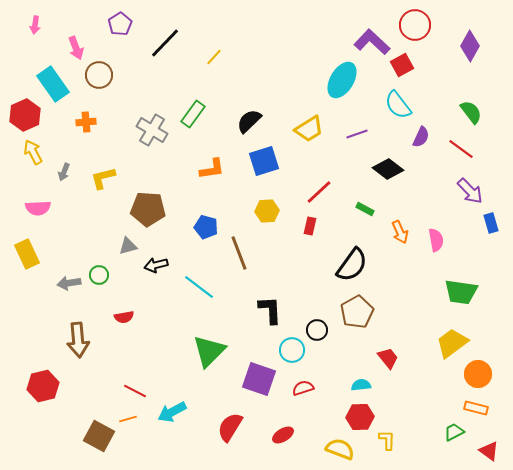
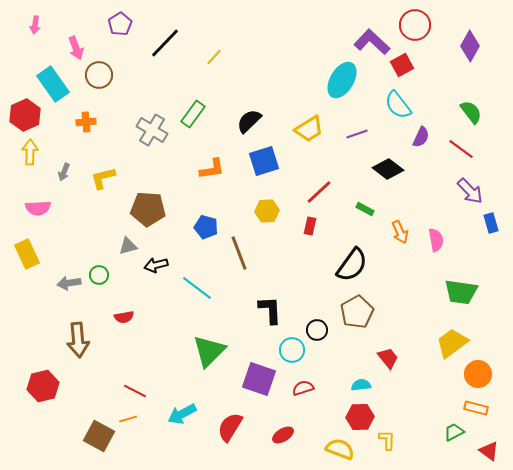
yellow arrow at (33, 152): moved 3 px left; rotated 30 degrees clockwise
cyan line at (199, 287): moved 2 px left, 1 px down
cyan arrow at (172, 412): moved 10 px right, 2 px down
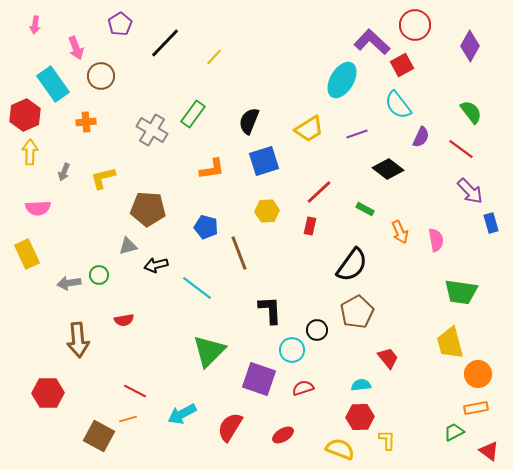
brown circle at (99, 75): moved 2 px right, 1 px down
black semicircle at (249, 121): rotated 24 degrees counterclockwise
red semicircle at (124, 317): moved 3 px down
yellow trapezoid at (452, 343): moved 2 px left; rotated 68 degrees counterclockwise
red hexagon at (43, 386): moved 5 px right, 7 px down; rotated 12 degrees clockwise
orange rectangle at (476, 408): rotated 25 degrees counterclockwise
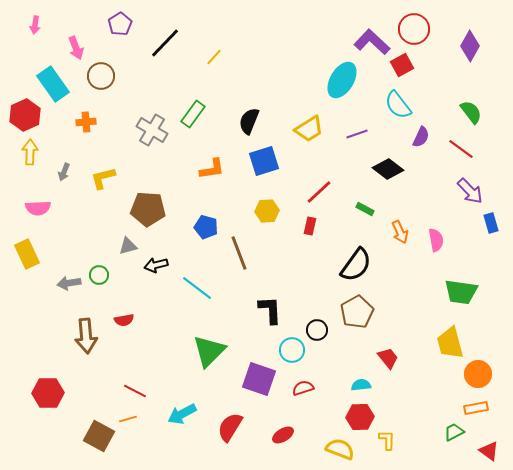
red circle at (415, 25): moved 1 px left, 4 px down
black semicircle at (352, 265): moved 4 px right
brown arrow at (78, 340): moved 8 px right, 4 px up
